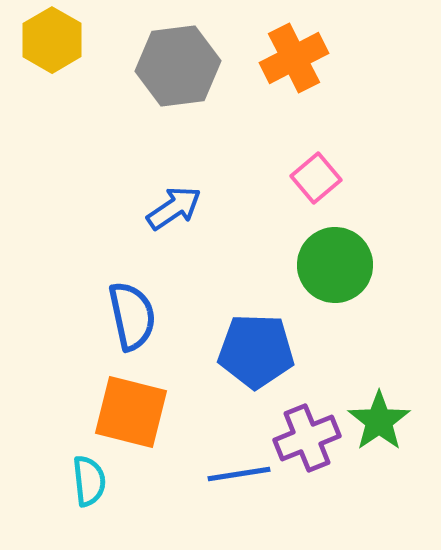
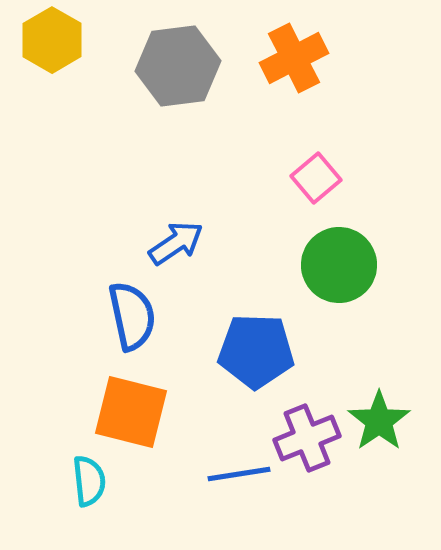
blue arrow: moved 2 px right, 35 px down
green circle: moved 4 px right
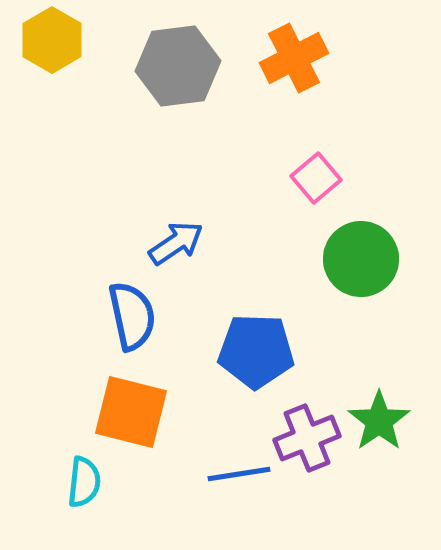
green circle: moved 22 px right, 6 px up
cyan semicircle: moved 5 px left, 1 px down; rotated 12 degrees clockwise
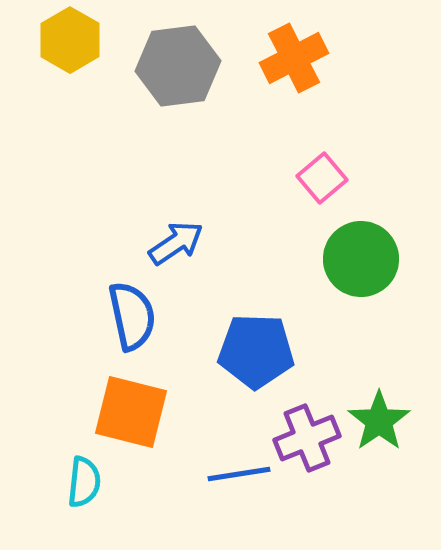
yellow hexagon: moved 18 px right
pink square: moved 6 px right
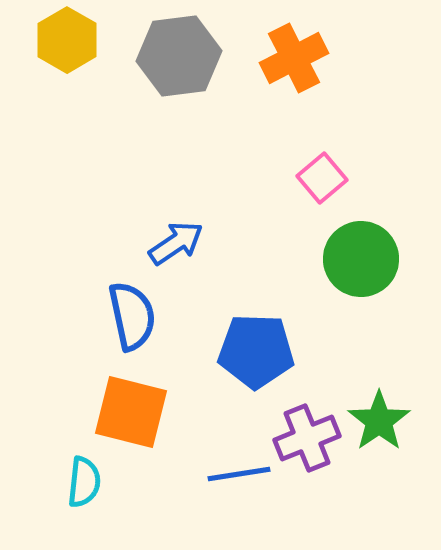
yellow hexagon: moved 3 px left
gray hexagon: moved 1 px right, 10 px up
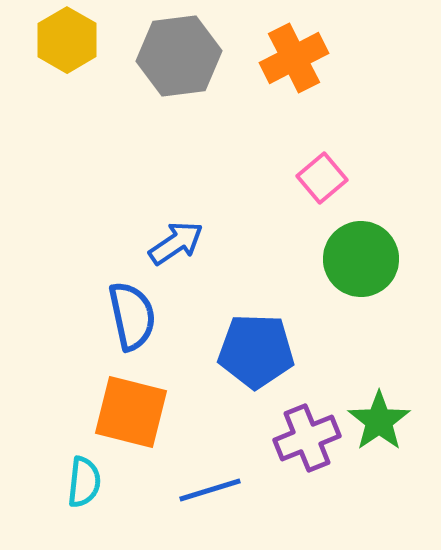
blue line: moved 29 px left, 16 px down; rotated 8 degrees counterclockwise
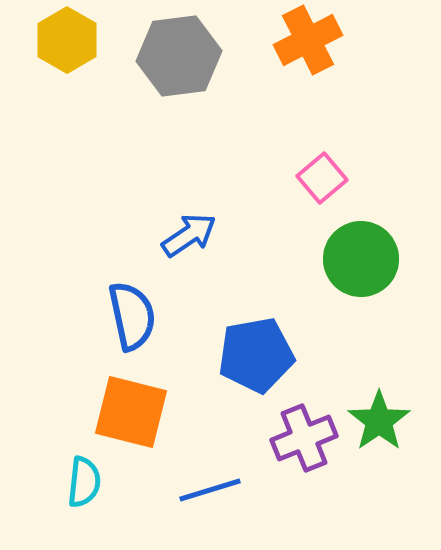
orange cross: moved 14 px right, 18 px up
blue arrow: moved 13 px right, 8 px up
blue pentagon: moved 4 px down; rotated 12 degrees counterclockwise
purple cross: moved 3 px left
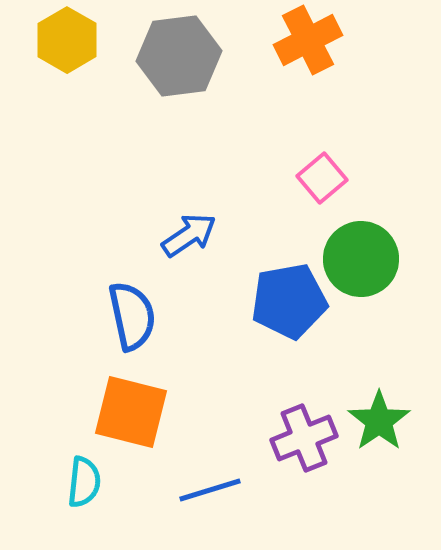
blue pentagon: moved 33 px right, 54 px up
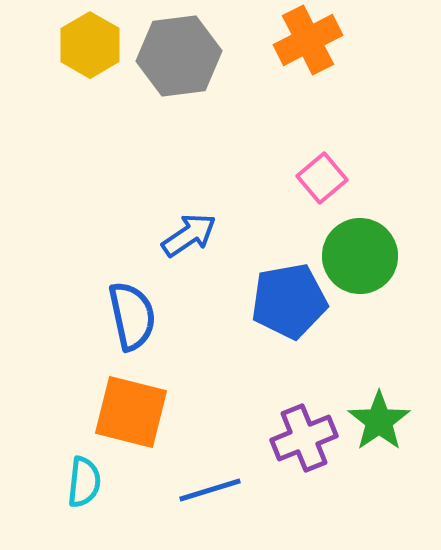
yellow hexagon: moved 23 px right, 5 px down
green circle: moved 1 px left, 3 px up
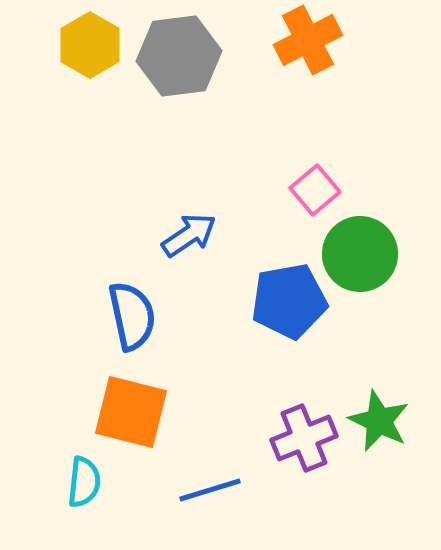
pink square: moved 7 px left, 12 px down
green circle: moved 2 px up
green star: rotated 12 degrees counterclockwise
